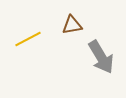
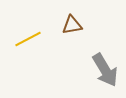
gray arrow: moved 4 px right, 13 px down
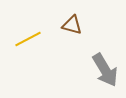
brown triangle: rotated 25 degrees clockwise
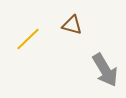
yellow line: rotated 16 degrees counterclockwise
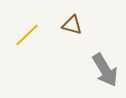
yellow line: moved 1 px left, 4 px up
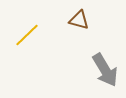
brown triangle: moved 7 px right, 5 px up
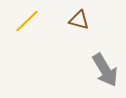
yellow line: moved 14 px up
